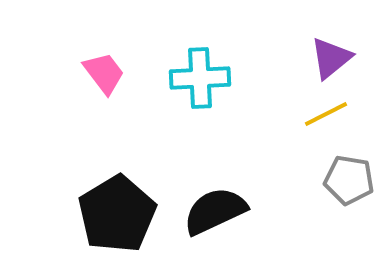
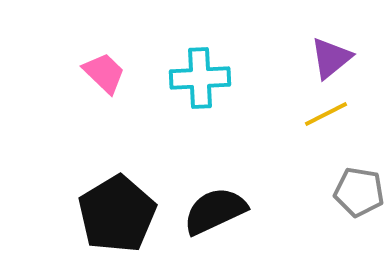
pink trapezoid: rotated 9 degrees counterclockwise
gray pentagon: moved 10 px right, 12 px down
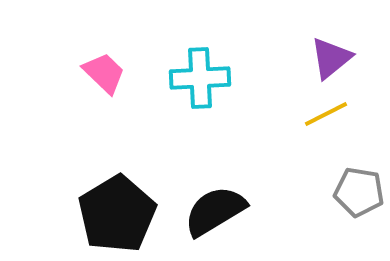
black semicircle: rotated 6 degrees counterclockwise
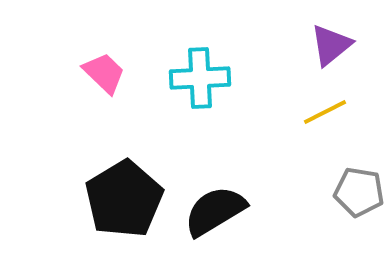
purple triangle: moved 13 px up
yellow line: moved 1 px left, 2 px up
black pentagon: moved 7 px right, 15 px up
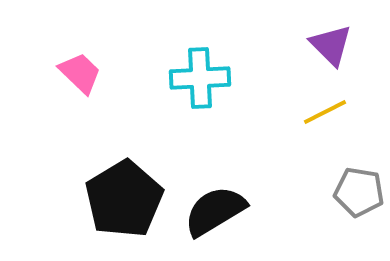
purple triangle: rotated 36 degrees counterclockwise
pink trapezoid: moved 24 px left
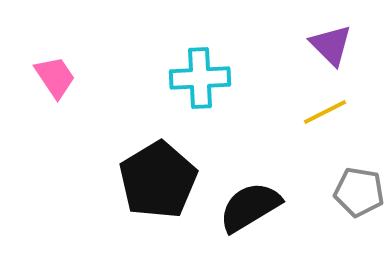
pink trapezoid: moved 25 px left, 4 px down; rotated 12 degrees clockwise
black pentagon: moved 34 px right, 19 px up
black semicircle: moved 35 px right, 4 px up
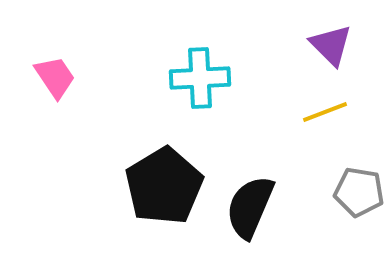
yellow line: rotated 6 degrees clockwise
black pentagon: moved 6 px right, 6 px down
black semicircle: rotated 36 degrees counterclockwise
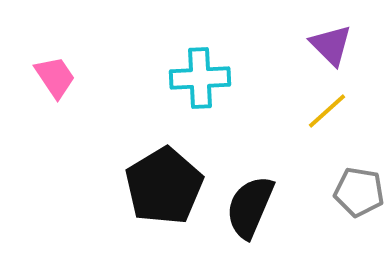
yellow line: moved 2 px right, 1 px up; rotated 21 degrees counterclockwise
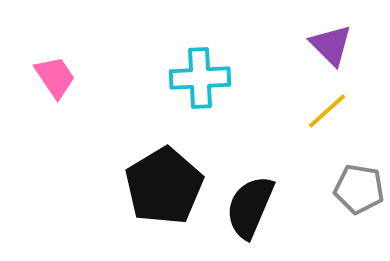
gray pentagon: moved 3 px up
